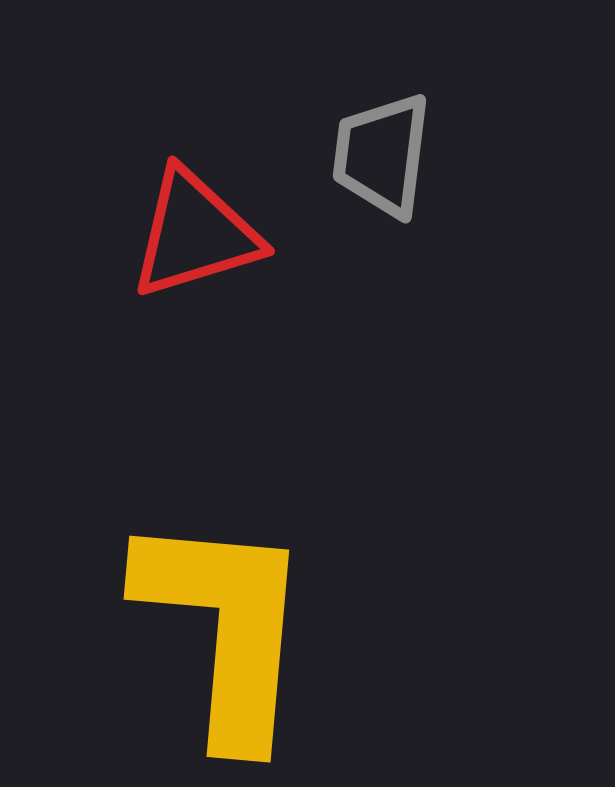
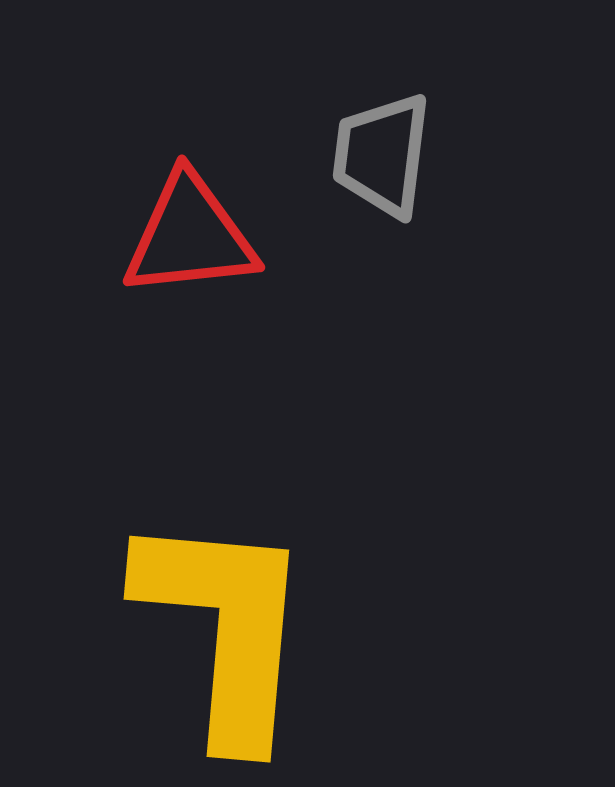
red triangle: moved 5 px left, 2 px down; rotated 11 degrees clockwise
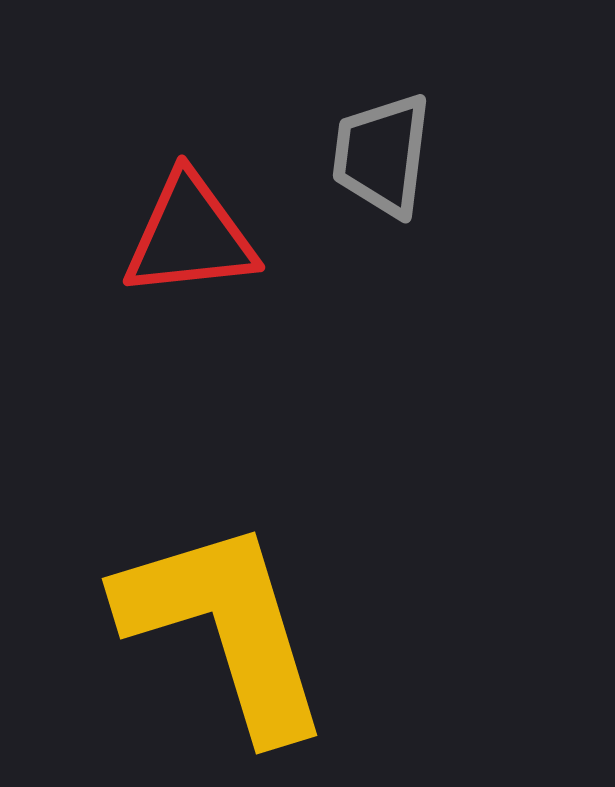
yellow L-shape: rotated 22 degrees counterclockwise
